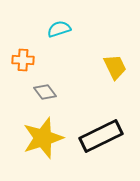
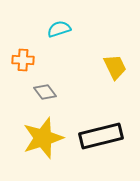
black rectangle: rotated 12 degrees clockwise
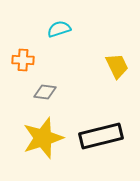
yellow trapezoid: moved 2 px right, 1 px up
gray diamond: rotated 45 degrees counterclockwise
